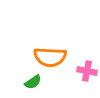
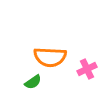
pink cross: moved 2 px up; rotated 36 degrees counterclockwise
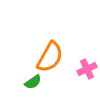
orange semicircle: rotated 64 degrees counterclockwise
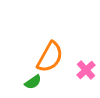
pink cross: moved 1 px left, 1 px down; rotated 18 degrees counterclockwise
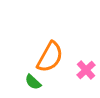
green semicircle: rotated 78 degrees clockwise
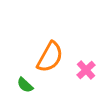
green semicircle: moved 8 px left, 3 px down
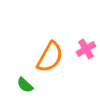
pink cross: moved 21 px up; rotated 12 degrees clockwise
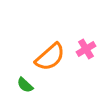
orange semicircle: rotated 20 degrees clockwise
